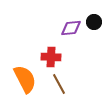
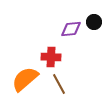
purple diamond: moved 1 px down
orange semicircle: rotated 104 degrees counterclockwise
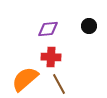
black circle: moved 5 px left, 4 px down
purple diamond: moved 23 px left
